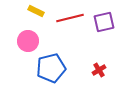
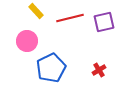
yellow rectangle: rotated 21 degrees clockwise
pink circle: moved 1 px left
blue pentagon: rotated 12 degrees counterclockwise
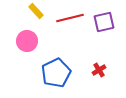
blue pentagon: moved 5 px right, 5 px down
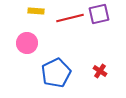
yellow rectangle: rotated 42 degrees counterclockwise
purple square: moved 5 px left, 8 px up
pink circle: moved 2 px down
red cross: moved 1 px right, 1 px down; rotated 24 degrees counterclockwise
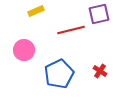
yellow rectangle: rotated 28 degrees counterclockwise
red line: moved 1 px right, 12 px down
pink circle: moved 3 px left, 7 px down
blue pentagon: moved 3 px right, 1 px down
